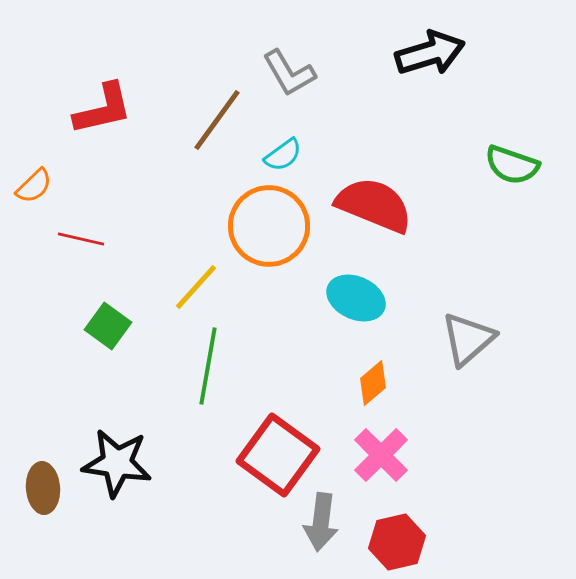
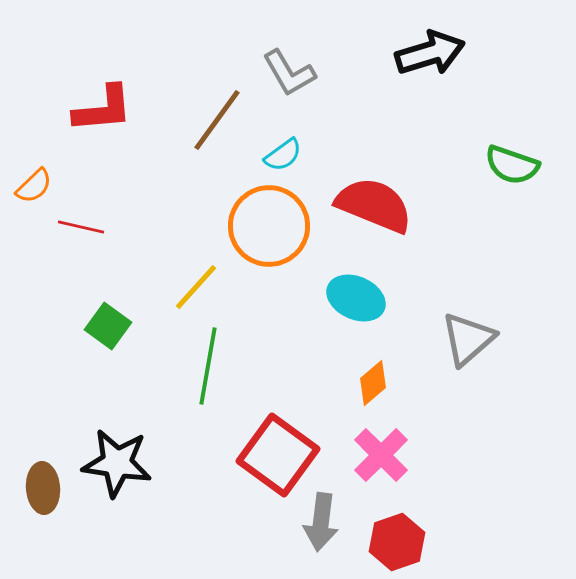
red L-shape: rotated 8 degrees clockwise
red line: moved 12 px up
red hexagon: rotated 6 degrees counterclockwise
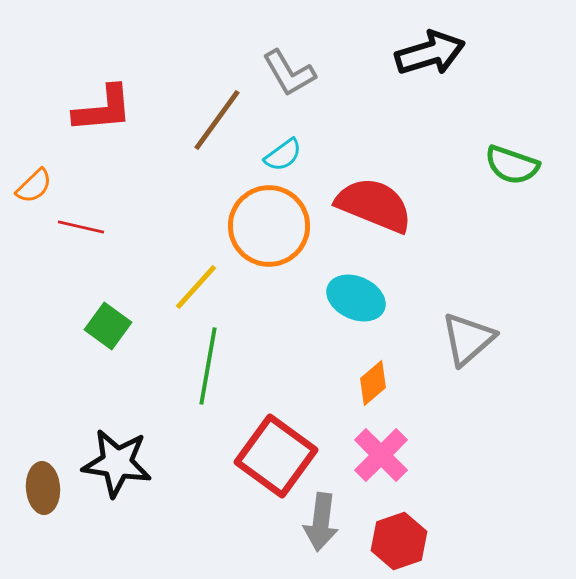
red square: moved 2 px left, 1 px down
red hexagon: moved 2 px right, 1 px up
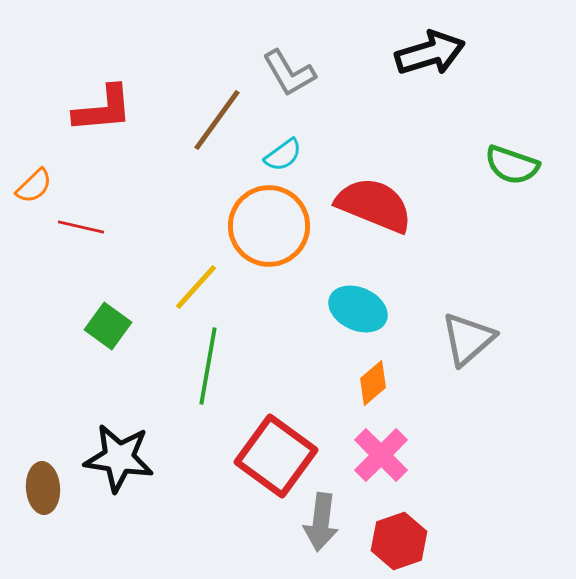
cyan ellipse: moved 2 px right, 11 px down
black star: moved 2 px right, 5 px up
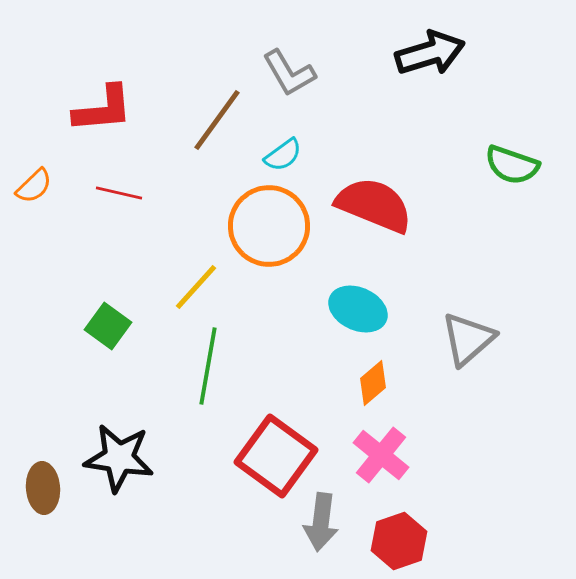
red line: moved 38 px right, 34 px up
pink cross: rotated 6 degrees counterclockwise
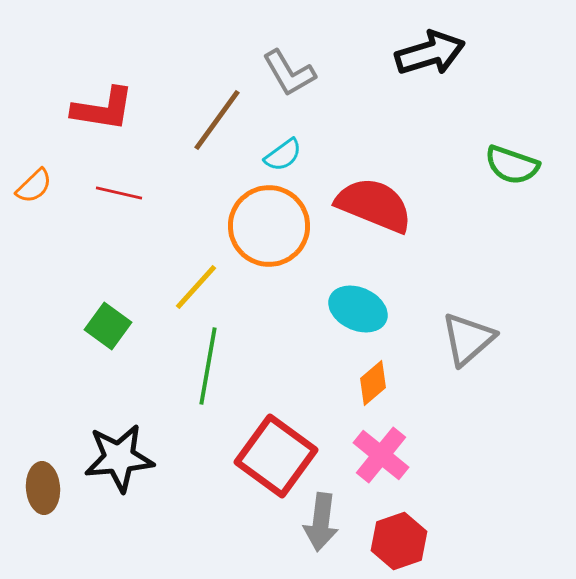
red L-shape: rotated 14 degrees clockwise
black star: rotated 14 degrees counterclockwise
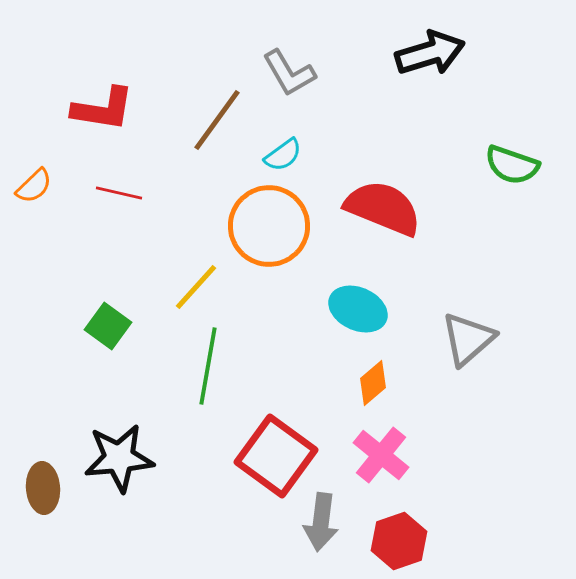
red semicircle: moved 9 px right, 3 px down
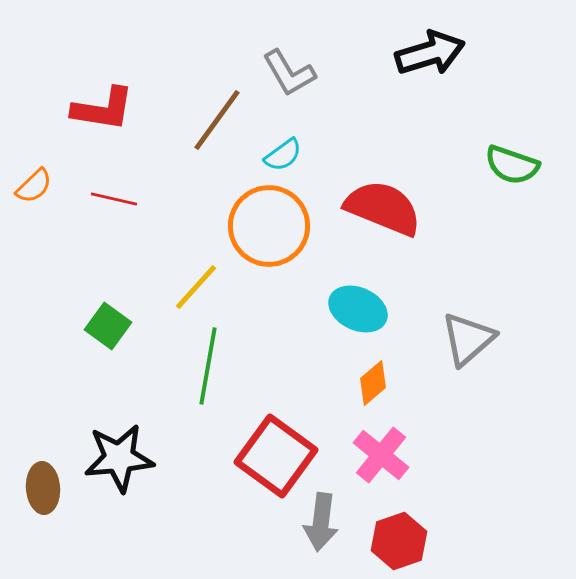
red line: moved 5 px left, 6 px down
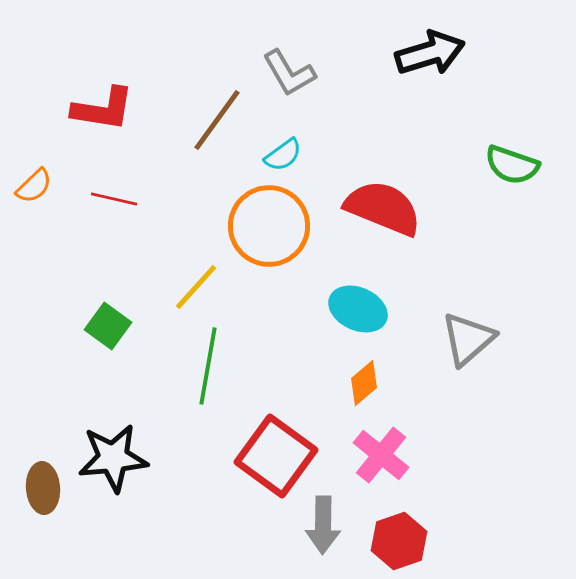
orange diamond: moved 9 px left
black star: moved 6 px left
gray arrow: moved 2 px right, 3 px down; rotated 6 degrees counterclockwise
